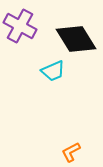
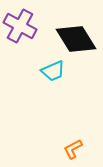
orange L-shape: moved 2 px right, 3 px up
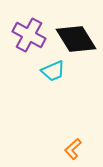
purple cross: moved 9 px right, 9 px down
orange L-shape: rotated 15 degrees counterclockwise
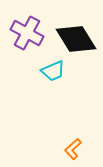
purple cross: moved 2 px left, 2 px up
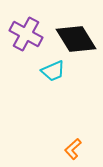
purple cross: moved 1 px left, 1 px down
